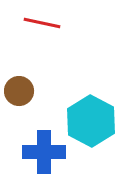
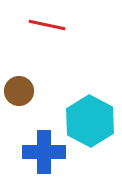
red line: moved 5 px right, 2 px down
cyan hexagon: moved 1 px left
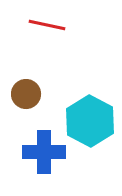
brown circle: moved 7 px right, 3 px down
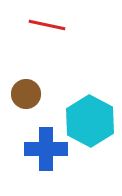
blue cross: moved 2 px right, 3 px up
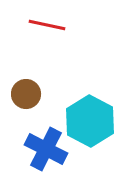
blue cross: rotated 27 degrees clockwise
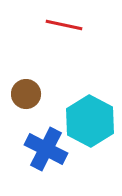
red line: moved 17 px right
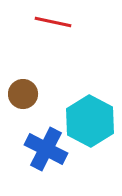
red line: moved 11 px left, 3 px up
brown circle: moved 3 px left
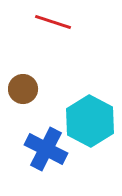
red line: rotated 6 degrees clockwise
brown circle: moved 5 px up
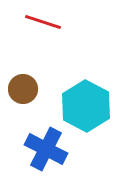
red line: moved 10 px left
cyan hexagon: moved 4 px left, 15 px up
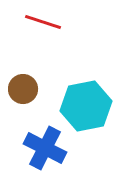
cyan hexagon: rotated 21 degrees clockwise
blue cross: moved 1 px left, 1 px up
